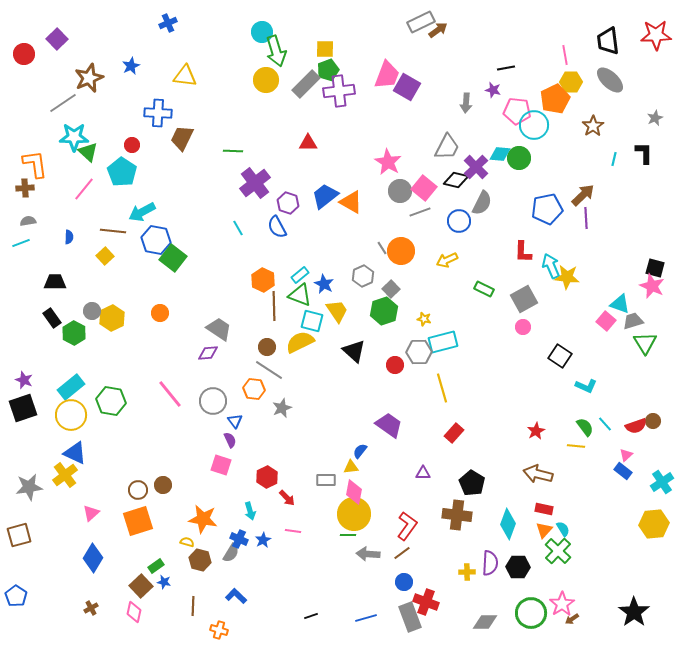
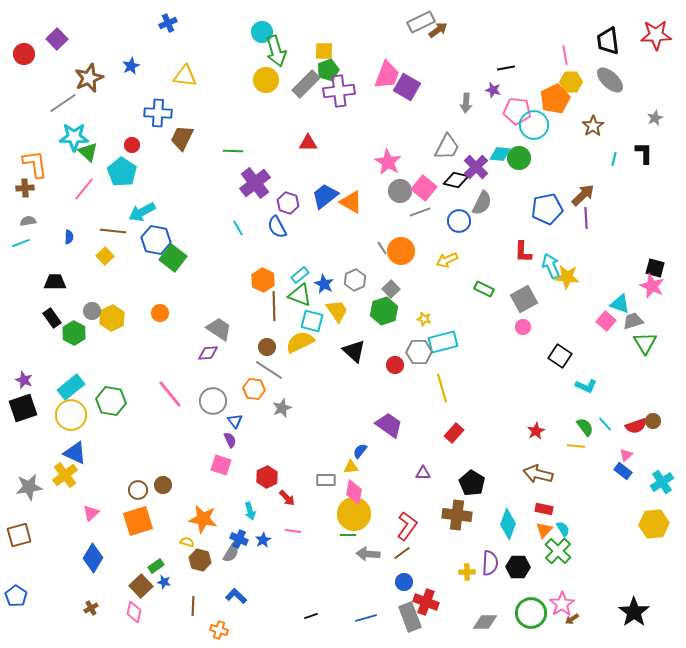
yellow square at (325, 49): moved 1 px left, 2 px down
gray hexagon at (363, 276): moved 8 px left, 4 px down
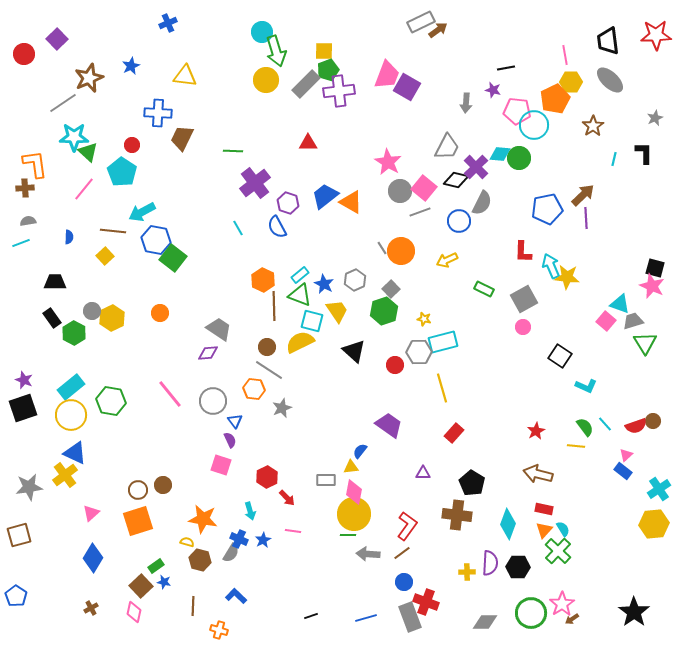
cyan cross at (662, 482): moved 3 px left, 7 px down
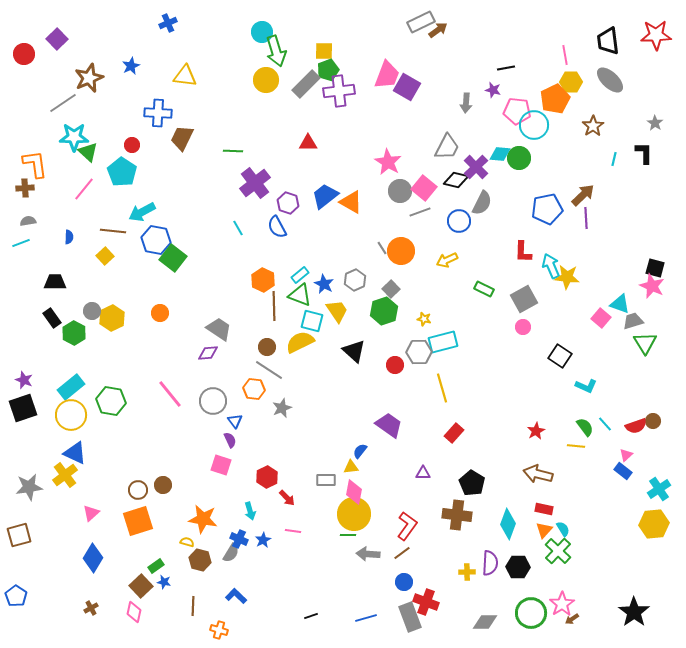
gray star at (655, 118): moved 5 px down; rotated 14 degrees counterclockwise
pink square at (606, 321): moved 5 px left, 3 px up
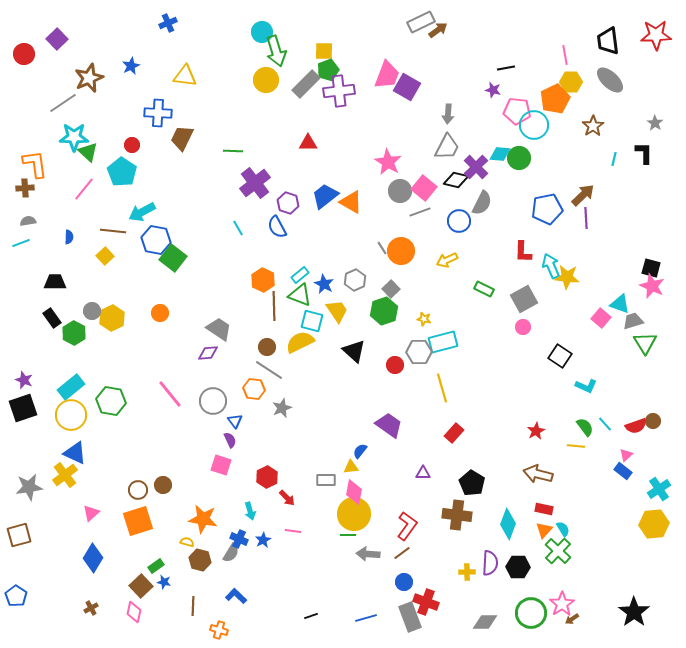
gray arrow at (466, 103): moved 18 px left, 11 px down
black square at (655, 268): moved 4 px left
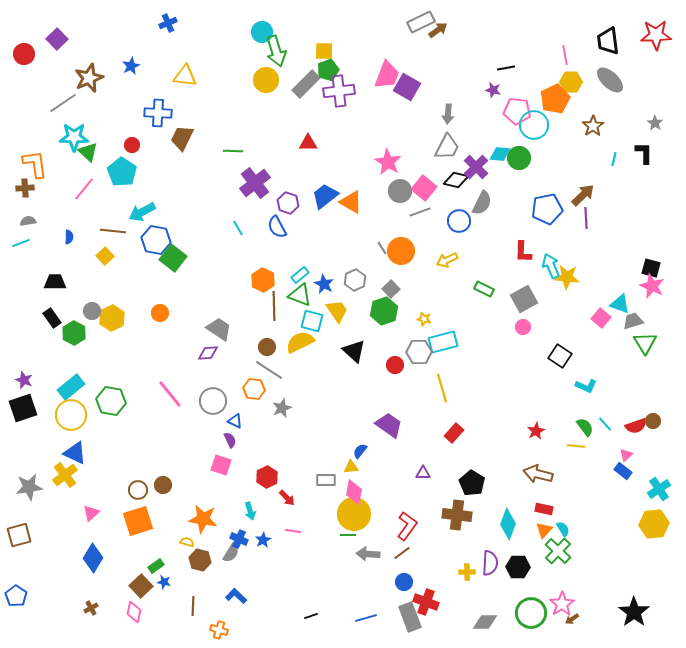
blue triangle at (235, 421): rotated 28 degrees counterclockwise
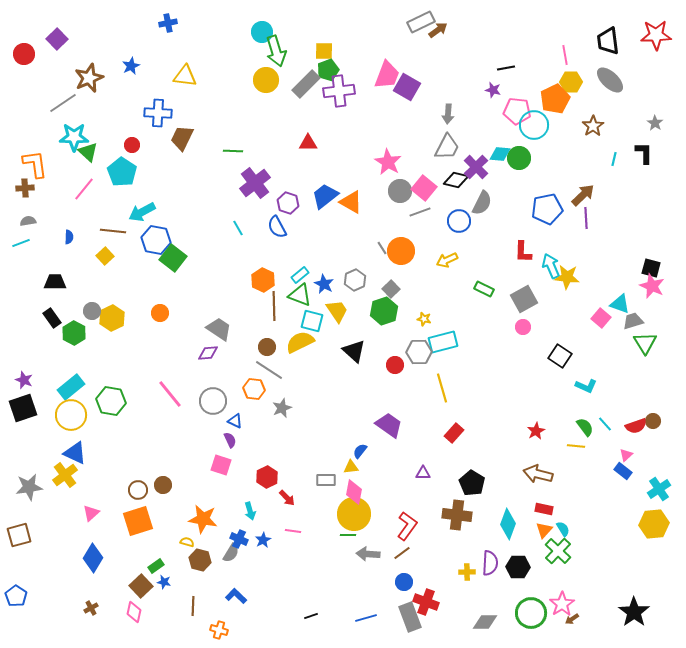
blue cross at (168, 23): rotated 12 degrees clockwise
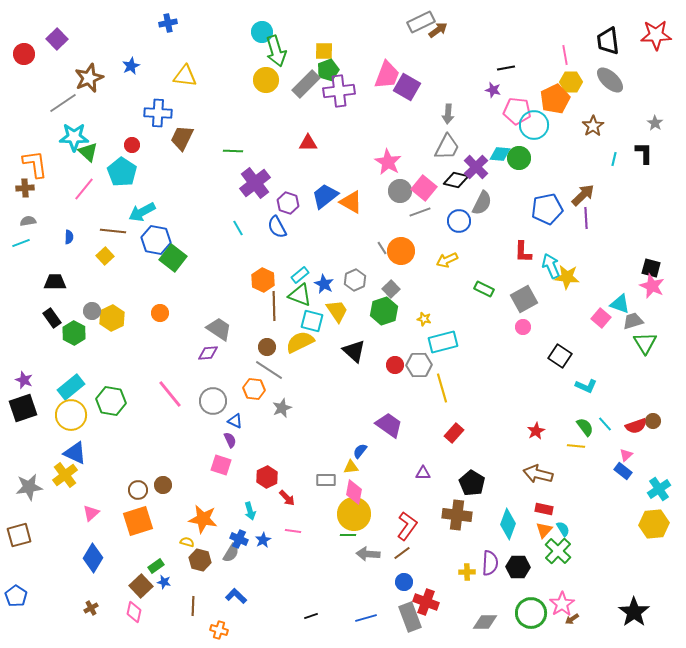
gray hexagon at (419, 352): moved 13 px down
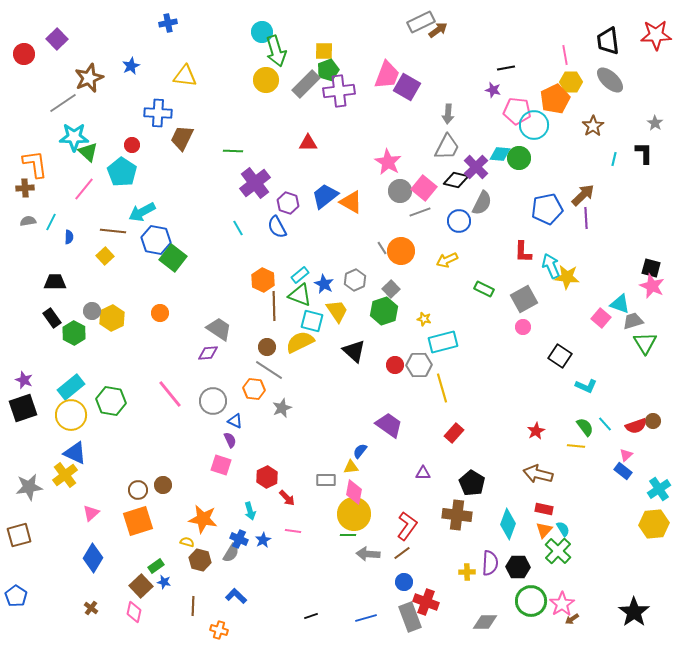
cyan line at (21, 243): moved 30 px right, 21 px up; rotated 42 degrees counterclockwise
brown cross at (91, 608): rotated 24 degrees counterclockwise
green circle at (531, 613): moved 12 px up
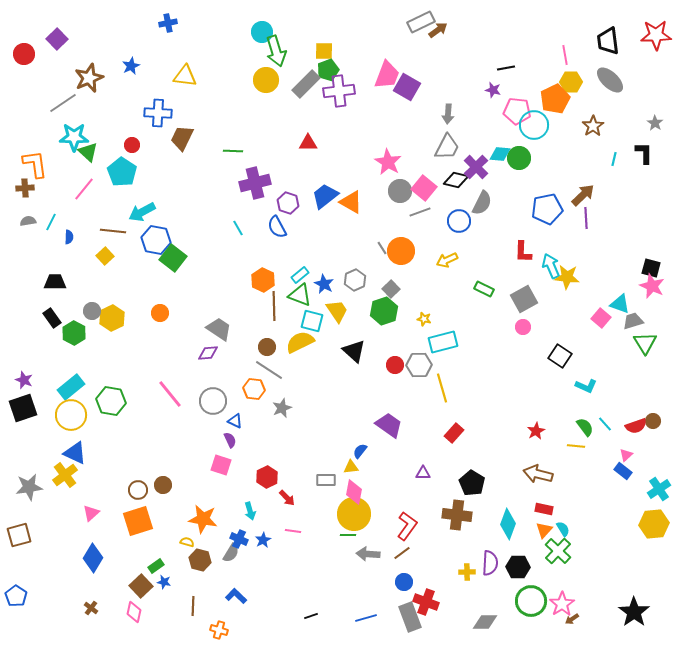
purple cross at (255, 183): rotated 24 degrees clockwise
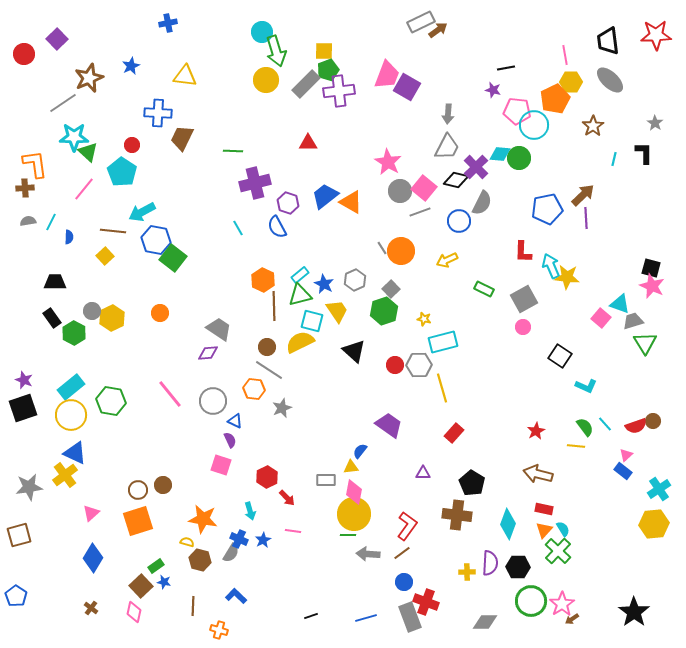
green triangle at (300, 295): rotated 35 degrees counterclockwise
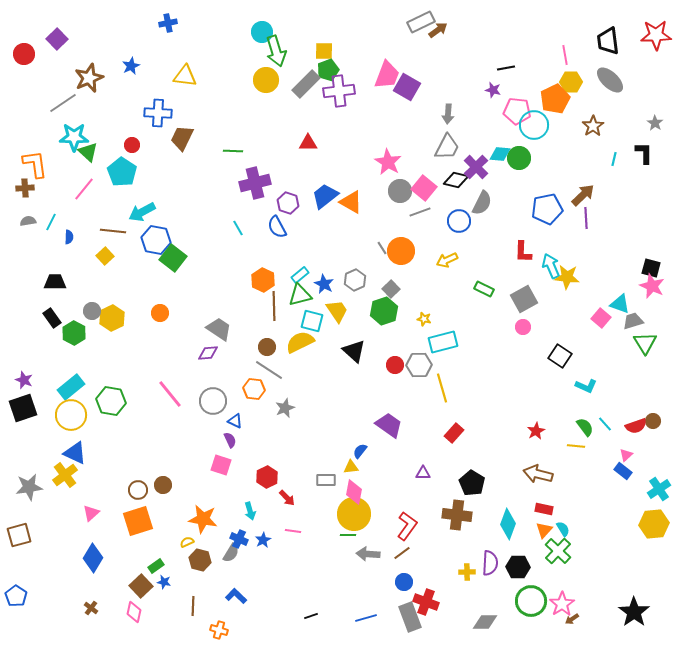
gray star at (282, 408): moved 3 px right
yellow semicircle at (187, 542): rotated 40 degrees counterclockwise
